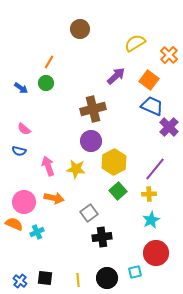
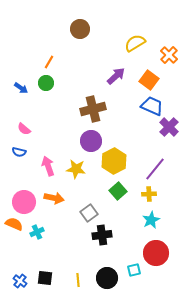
blue semicircle: moved 1 px down
yellow hexagon: moved 1 px up
black cross: moved 2 px up
cyan square: moved 1 px left, 2 px up
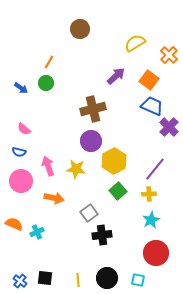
pink circle: moved 3 px left, 21 px up
cyan square: moved 4 px right, 10 px down; rotated 24 degrees clockwise
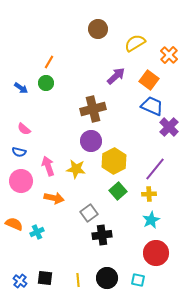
brown circle: moved 18 px right
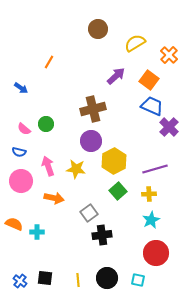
green circle: moved 41 px down
purple line: rotated 35 degrees clockwise
cyan cross: rotated 24 degrees clockwise
